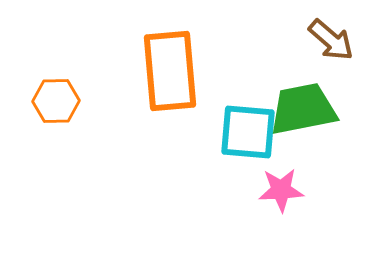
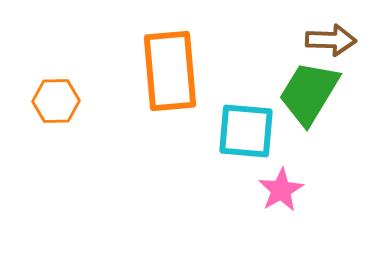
brown arrow: rotated 39 degrees counterclockwise
green trapezoid: moved 6 px right, 16 px up; rotated 48 degrees counterclockwise
cyan square: moved 2 px left, 1 px up
pink star: rotated 27 degrees counterclockwise
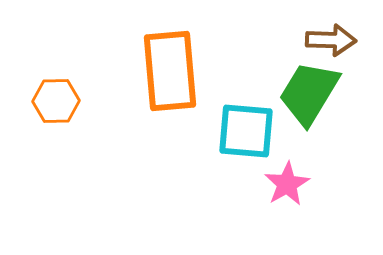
pink star: moved 6 px right, 6 px up
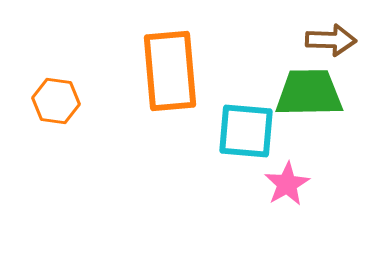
green trapezoid: rotated 58 degrees clockwise
orange hexagon: rotated 9 degrees clockwise
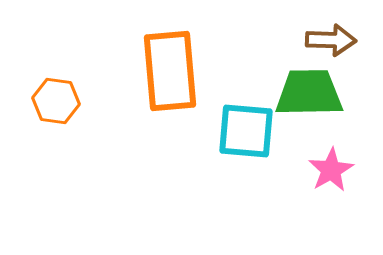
pink star: moved 44 px right, 14 px up
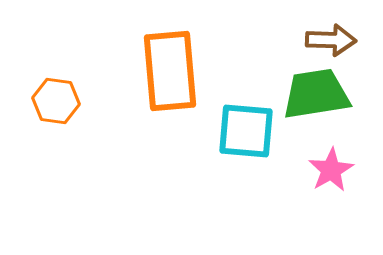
green trapezoid: moved 7 px right, 1 px down; rotated 8 degrees counterclockwise
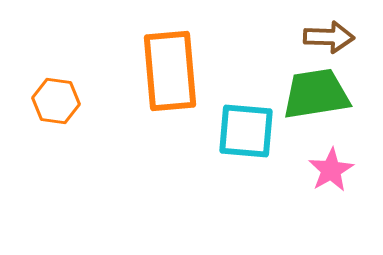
brown arrow: moved 2 px left, 3 px up
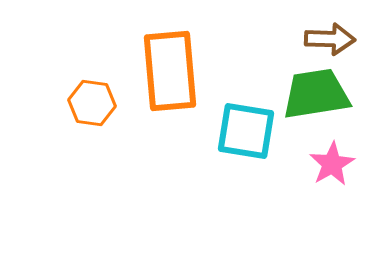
brown arrow: moved 1 px right, 2 px down
orange hexagon: moved 36 px right, 2 px down
cyan square: rotated 4 degrees clockwise
pink star: moved 1 px right, 6 px up
